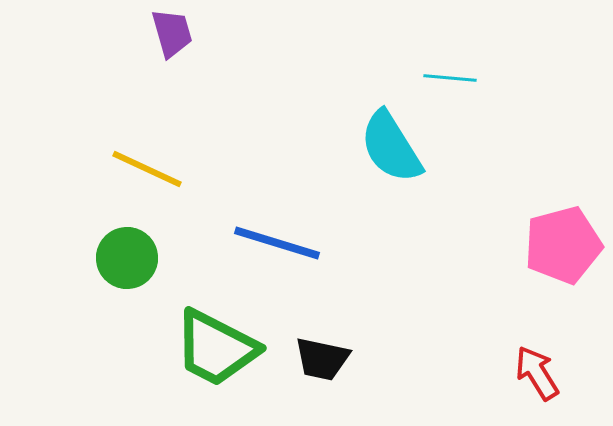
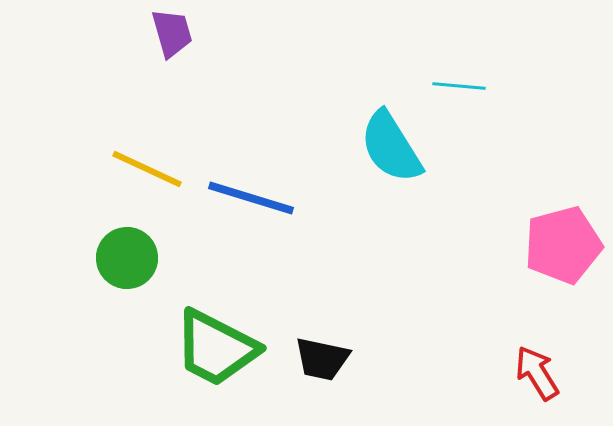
cyan line: moved 9 px right, 8 px down
blue line: moved 26 px left, 45 px up
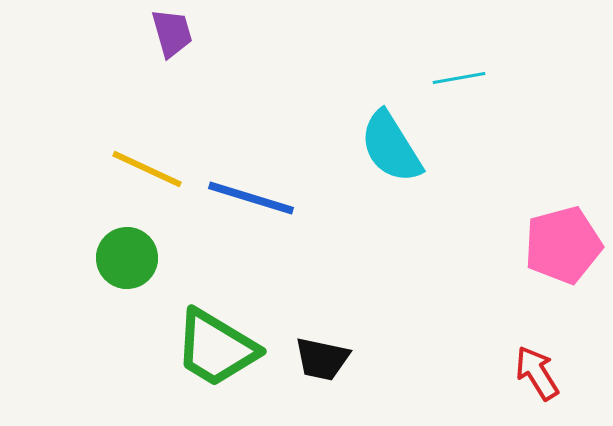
cyan line: moved 8 px up; rotated 15 degrees counterclockwise
green trapezoid: rotated 4 degrees clockwise
